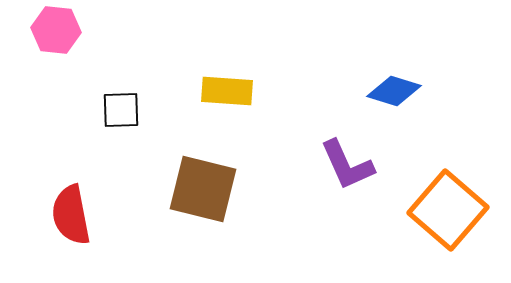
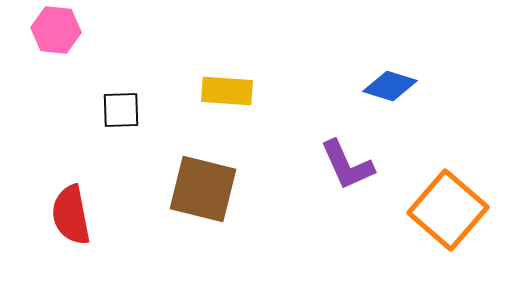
blue diamond: moved 4 px left, 5 px up
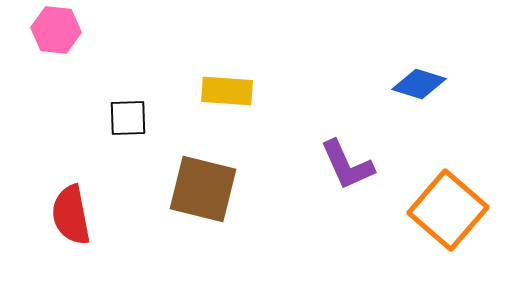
blue diamond: moved 29 px right, 2 px up
black square: moved 7 px right, 8 px down
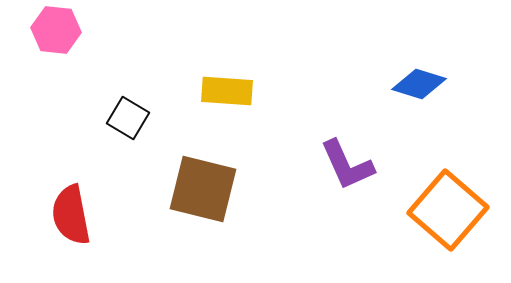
black square: rotated 33 degrees clockwise
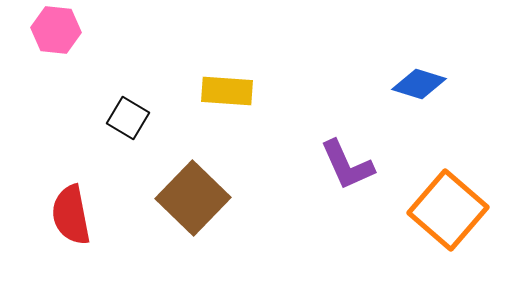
brown square: moved 10 px left, 9 px down; rotated 30 degrees clockwise
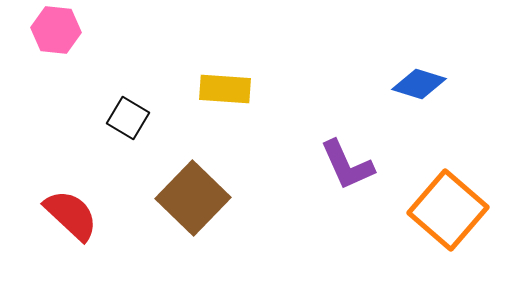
yellow rectangle: moved 2 px left, 2 px up
red semicircle: rotated 144 degrees clockwise
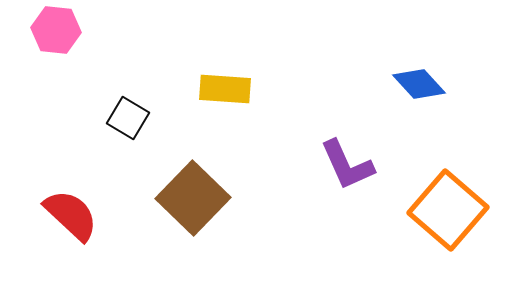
blue diamond: rotated 30 degrees clockwise
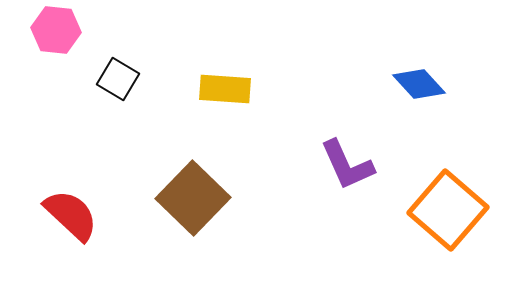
black square: moved 10 px left, 39 px up
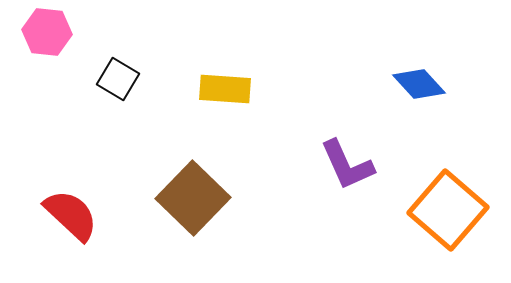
pink hexagon: moved 9 px left, 2 px down
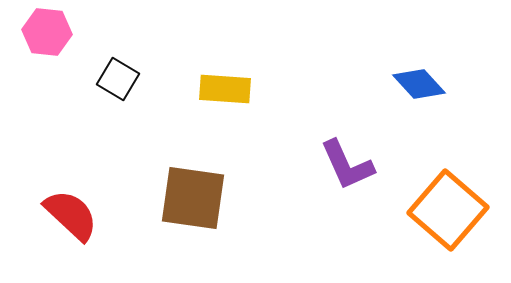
brown square: rotated 36 degrees counterclockwise
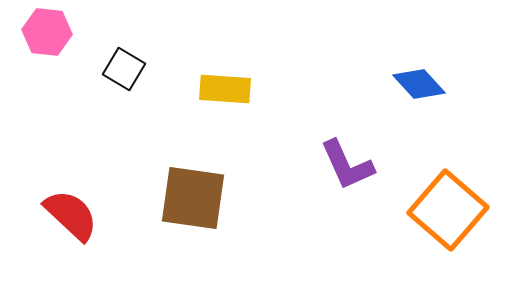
black square: moved 6 px right, 10 px up
